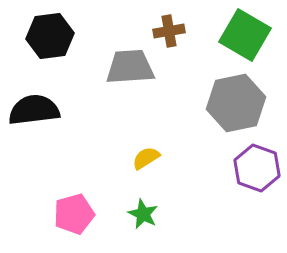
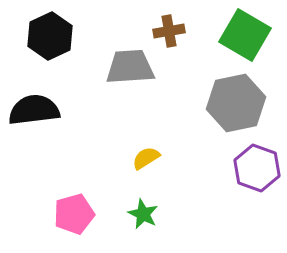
black hexagon: rotated 18 degrees counterclockwise
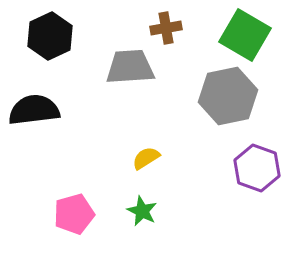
brown cross: moved 3 px left, 3 px up
gray hexagon: moved 8 px left, 7 px up
green star: moved 1 px left, 3 px up
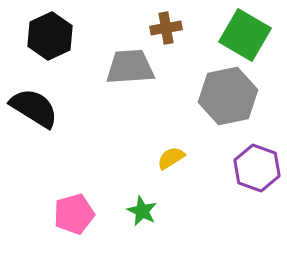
black semicircle: moved 2 px up; rotated 39 degrees clockwise
yellow semicircle: moved 25 px right
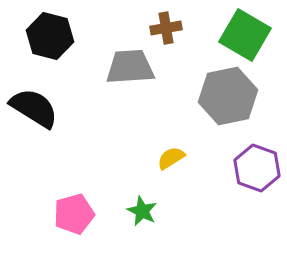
black hexagon: rotated 21 degrees counterclockwise
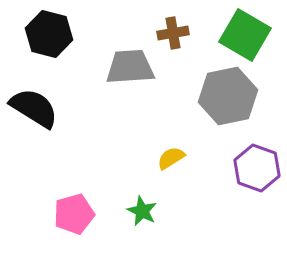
brown cross: moved 7 px right, 5 px down
black hexagon: moved 1 px left, 2 px up
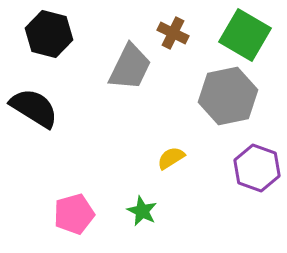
brown cross: rotated 36 degrees clockwise
gray trapezoid: rotated 120 degrees clockwise
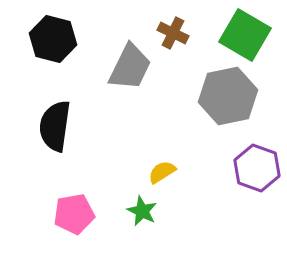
black hexagon: moved 4 px right, 5 px down
black semicircle: moved 21 px right, 18 px down; rotated 114 degrees counterclockwise
yellow semicircle: moved 9 px left, 14 px down
pink pentagon: rotated 6 degrees clockwise
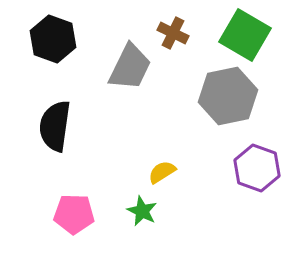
black hexagon: rotated 6 degrees clockwise
pink pentagon: rotated 12 degrees clockwise
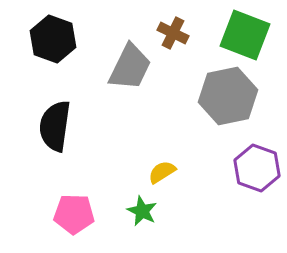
green square: rotated 9 degrees counterclockwise
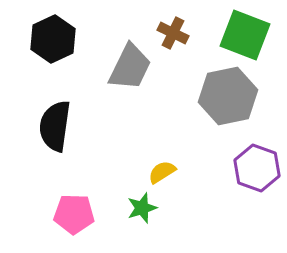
black hexagon: rotated 15 degrees clockwise
green star: moved 3 px up; rotated 28 degrees clockwise
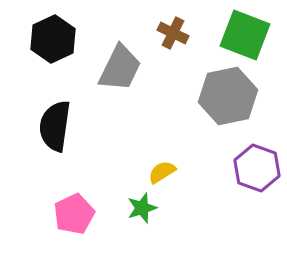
gray trapezoid: moved 10 px left, 1 px down
pink pentagon: rotated 27 degrees counterclockwise
